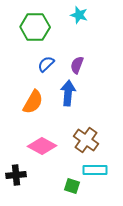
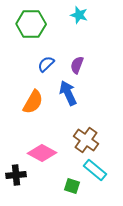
green hexagon: moved 4 px left, 3 px up
blue arrow: rotated 30 degrees counterclockwise
pink diamond: moved 7 px down
cyan rectangle: rotated 40 degrees clockwise
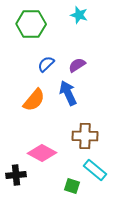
purple semicircle: rotated 36 degrees clockwise
orange semicircle: moved 1 px right, 2 px up; rotated 10 degrees clockwise
brown cross: moved 1 px left, 4 px up; rotated 35 degrees counterclockwise
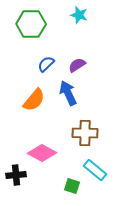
brown cross: moved 3 px up
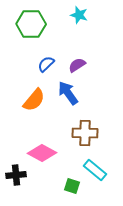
blue arrow: rotated 10 degrees counterclockwise
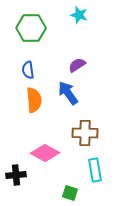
green hexagon: moved 4 px down
blue semicircle: moved 18 px left, 6 px down; rotated 54 degrees counterclockwise
orange semicircle: rotated 45 degrees counterclockwise
pink diamond: moved 3 px right
cyan rectangle: rotated 40 degrees clockwise
green square: moved 2 px left, 7 px down
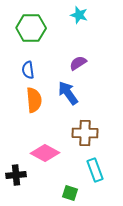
purple semicircle: moved 1 px right, 2 px up
cyan rectangle: rotated 10 degrees counterclockwise
